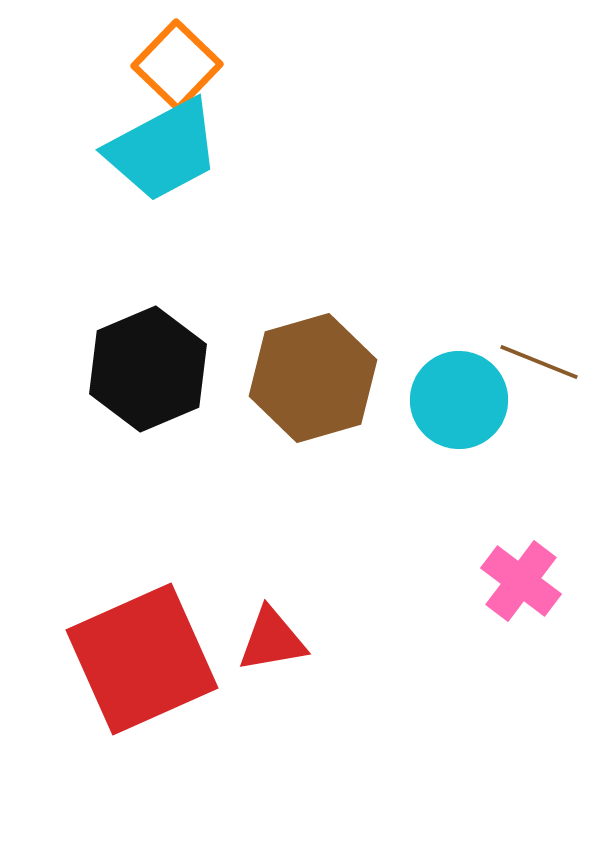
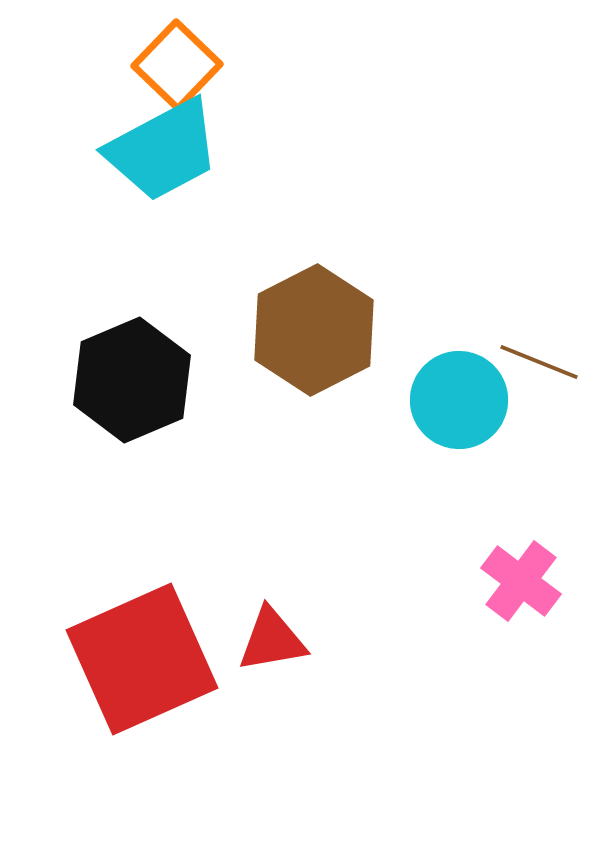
black hexagon: moved 16 px left, 11 px down
brown hexagon: moved 1 px right, 48 px up; rotated 11 degrees counterclockwise
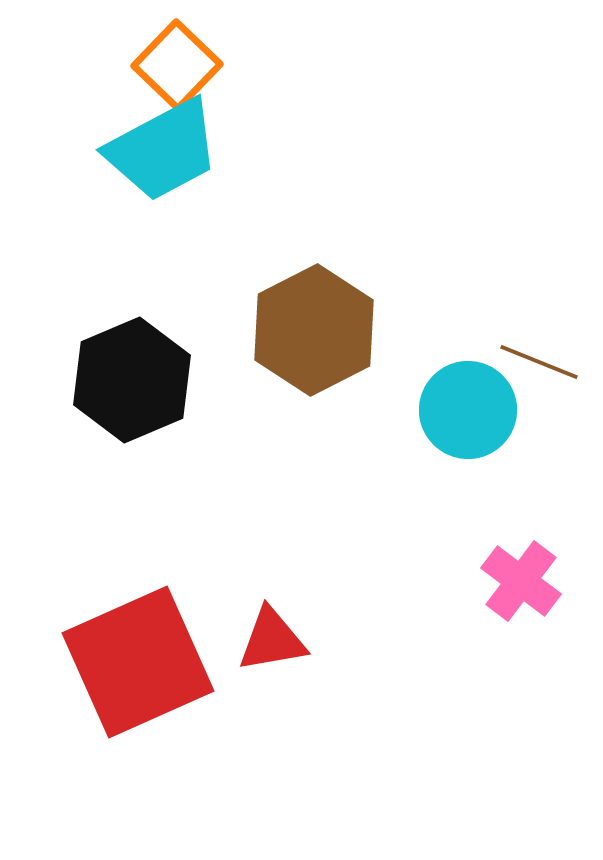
cyan circle: moved 9 px right, 10 px down
red square: moved 4 px left, 3 px down
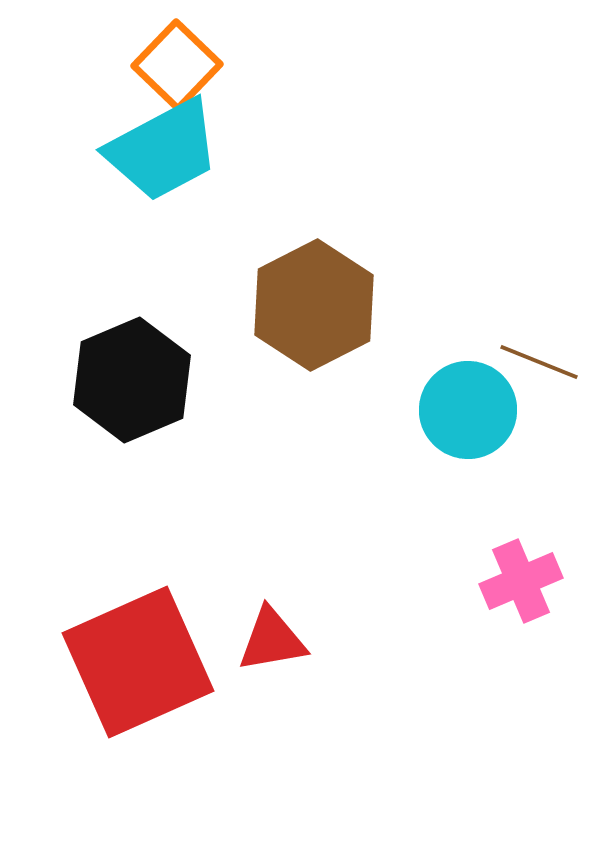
brown hexagon: moved 25 px up
pink cross: rotated 30 degrees clockwise
